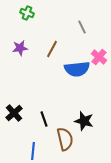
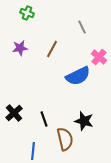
blue semicircle: moved 1 px right, 7 px down; rotated 20 degrees counterclockwise
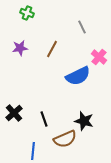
brown semicircle: rotated 80 degrees clockwise
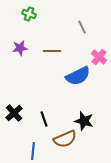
green cross: moved 2 px right, 1 px down
brown line: moved 2 px down; rotated 60 degrees clockwise
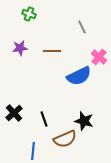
blue semicircle: moved 1 px right
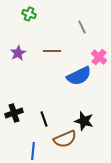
purple star: moved 2 px left, 5 px down; rotated 21 degrees counterclockwise
black cross: rotated 24 degrees clockwise
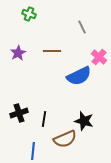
black cross: moved 5 px right
black line: rotated 28 degrees clockwise
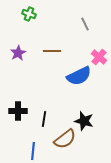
gray line: moved 3 px right, 3 px up
black cross: moved 1 px left, 2 px up; rotated 18 degrees clockwise
brown semicircle: rotated 15 degrees counterclockwise
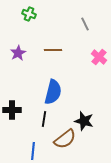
brown line: moved 1 px right, 1 px up
blue semicircle: moved 26 px left, 16 px down; rotated 50 degrees counterclockwise
black cross: moved 6 px left, 1 px up
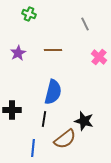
blue line: moved 3 px up
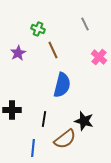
green cross: moved 9 px right, 15 px down
brown line: rotated 66 degrees clockwise
blue semicircle: moved 9 px right, 7 px up
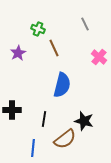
brown line: moved 1 px right, 2 px up
